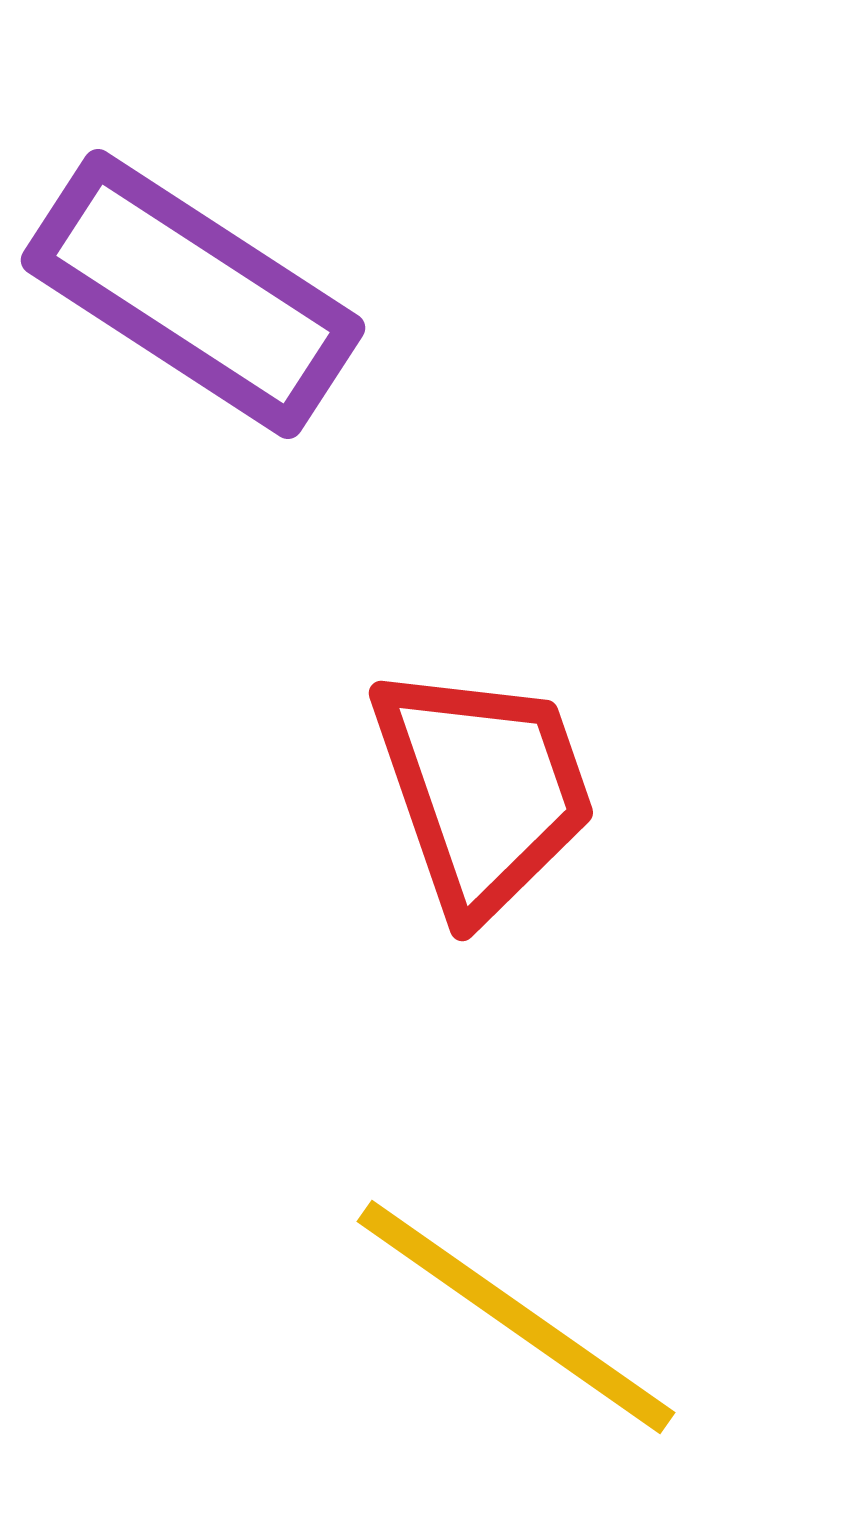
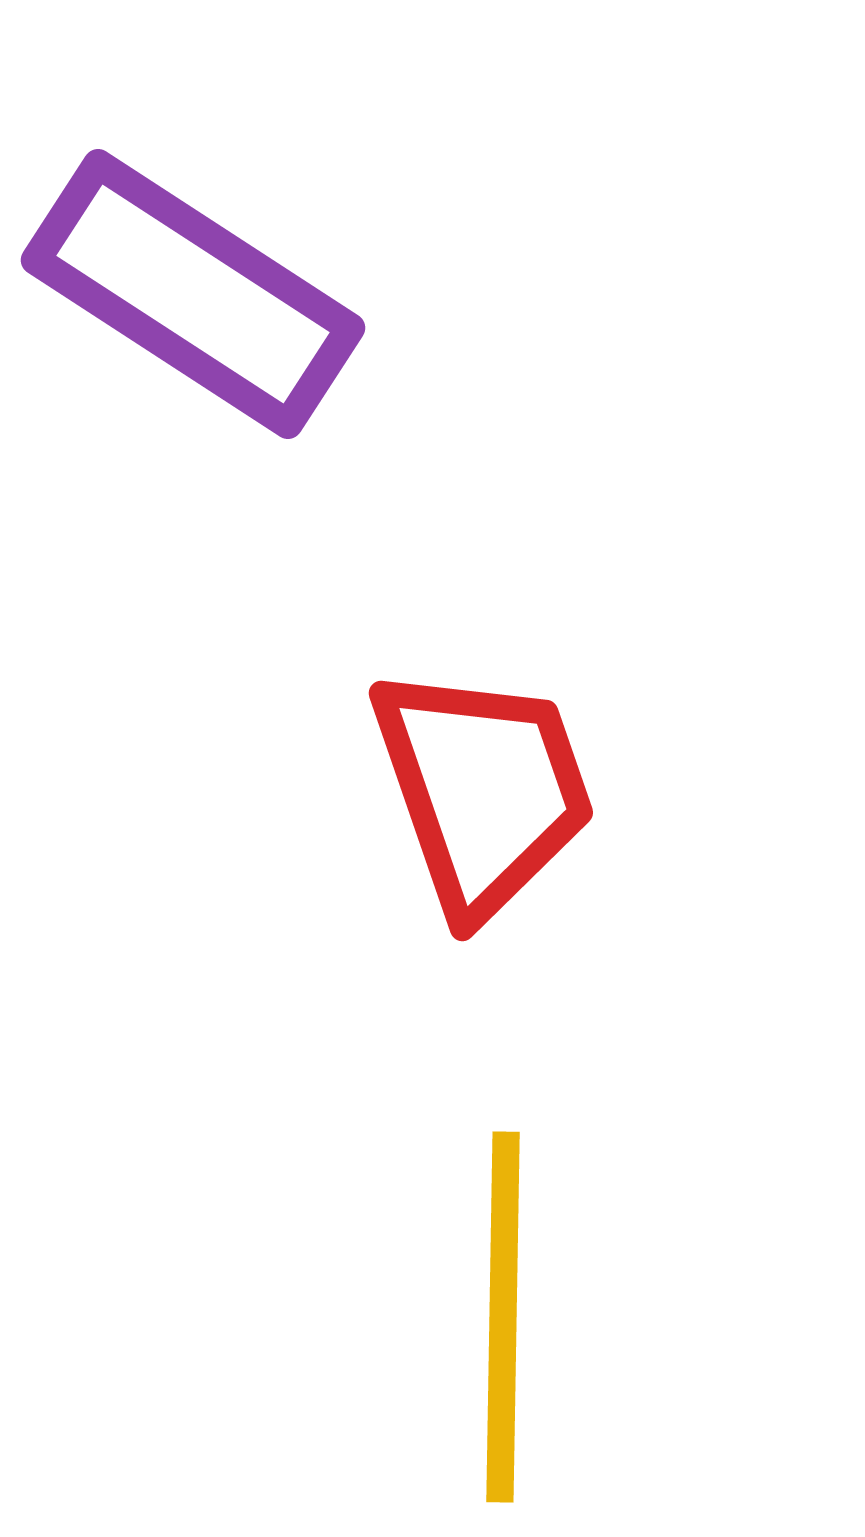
yellow line: moved 13 px left; rotated 56 degrees clockwise
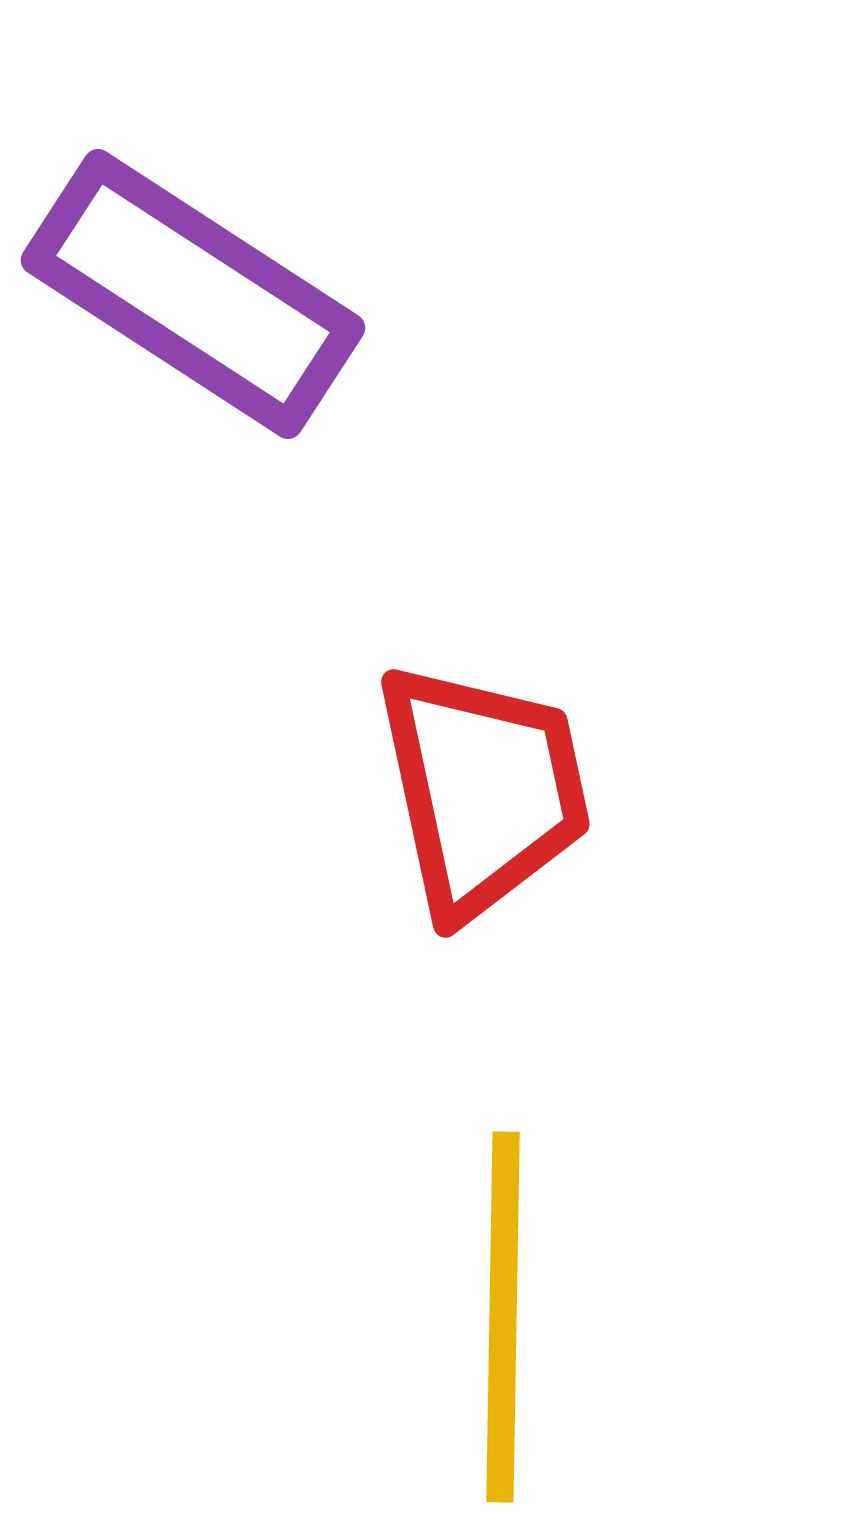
red trapezoid: rotated 7 degrees clockwise
